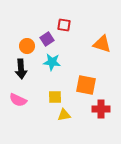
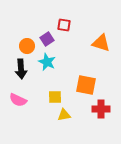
orange triangle: moved 1 px left, 1 px up
cyan star: moved 5 px left; rotated 18 degrees clockwise
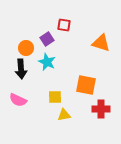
orange circle: moved 1 px left, 2 px down
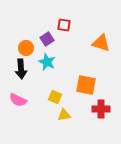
yellow square: rotated 24 degrees clockwise
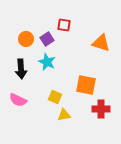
orange circle: moved 9 px up
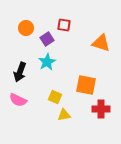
orange circle: moved 11 px up
cyan star: rotated 18 degrees clockwise
black arrow: moved 1 px left, 3 px down; rotated 24 degrees clockwise
